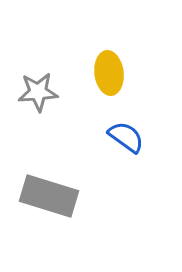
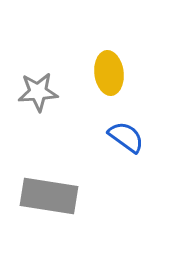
gray rectangle: rotated 8 degrees counterclockwise
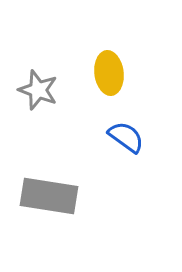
gray star: moved 2 px up; rotated 24 degrees clockwise
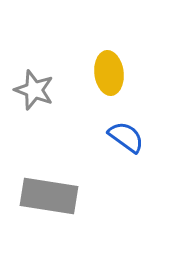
gray star: moved 4 px left
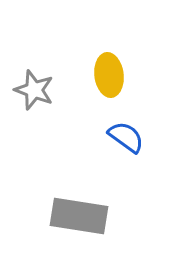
yellow ellipse: moved 2 px down
gray rectangle: moved 30 px right, 20 px down
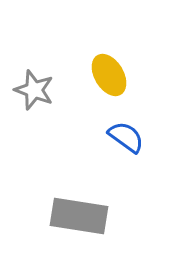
yellow ellipse: rotated 24 degrees counterclockwise
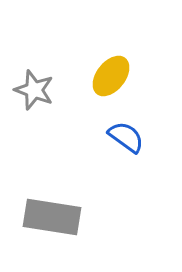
yellow ellipse: moved 2 px right, 1 px down; rotated 69 degrees clockwise
gray rectangle: moved 27 px left, 1 px down
